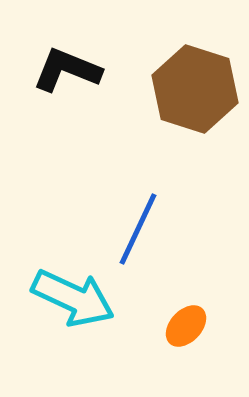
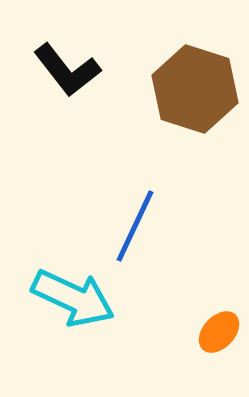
black L-shape: rotated 150 degrees counterclockwise
blue line: moved 3 px left, 3 px up
orange ellipse: moved 33 px right, 6 px down
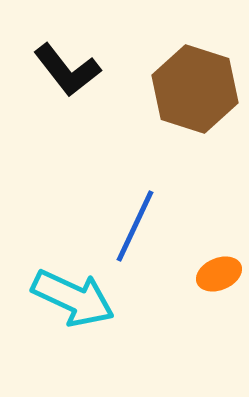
orange ellipse: moved 58 px up; rotated 24 degrees clockwise
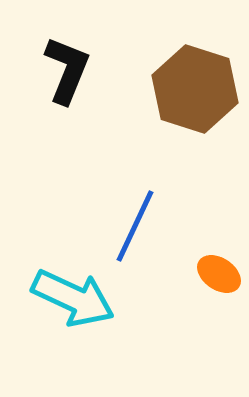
black L-shape: rotated 120 degrees counterclockwise
orange ellipse: rotated 57 degrees clockwise
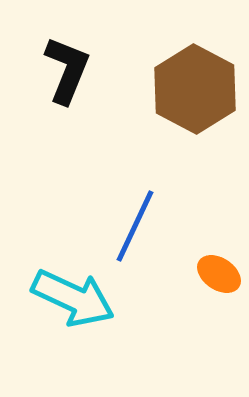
brown hexagon: rotated 10 degrees clockwise
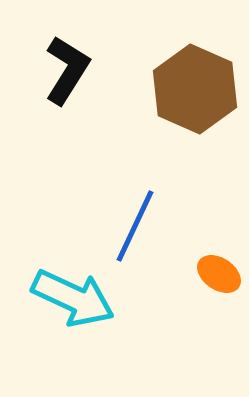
black L-shape: rotated 10 degrees clockwise
brown hexagon: rotated 4 degrees counterclockwise
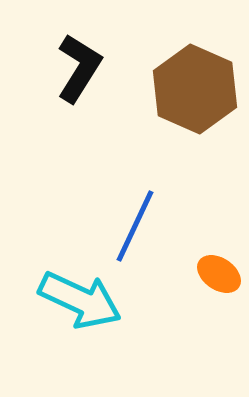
black L-shape: moved 12 px right, 2 px up
cyan arrow: moved 7 px right, 2 px down
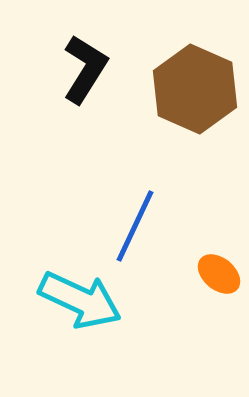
black L-shape: moved 6 px right, 1 px down
orange ellipse: rotated 6 degrees clockwise
